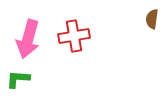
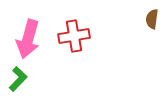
green L-shape: rotated 130 degrees clockwise
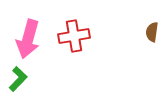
brown semicircle: moved 13 px down
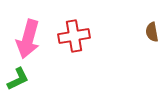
brown semicircle: rotated 18 degrees counterclockwise
green L-shape: rotated 20 degrees clockwise
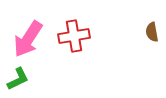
pink arrow: rotated 18 degrees clockwise
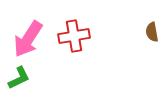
green L-shape: moved 1 px right, 1 px up
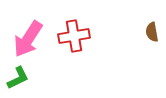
green L-shape: moved 1 px left
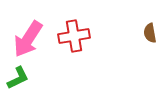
brown semicircle: moved 2 px left, 1 px down
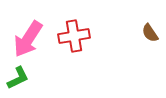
brown semicircle: rotated 24 degrees counterclockwise
